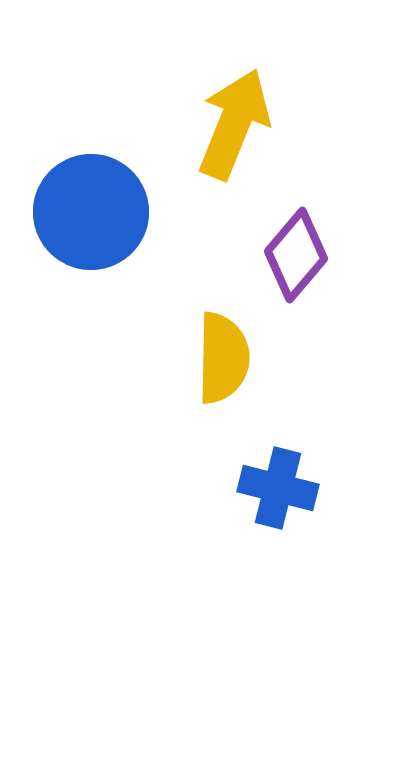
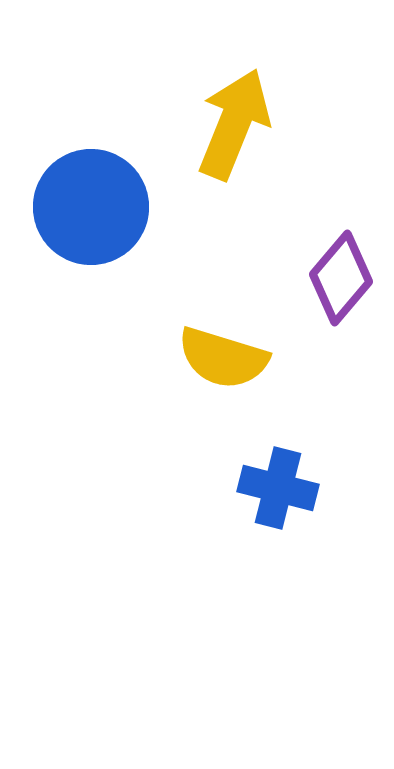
blue circle: moved 5 px up
purple diamond: moved 45 px right, 23 px down
yellow semicircle: rotated 106 degrees clockwise
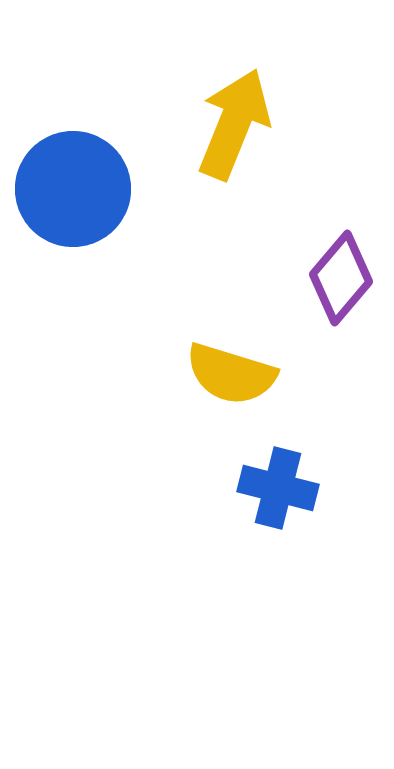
blue circle: moved 18 px left, 18 px up
yellow semicircle: moved 8 px right, 16 px down
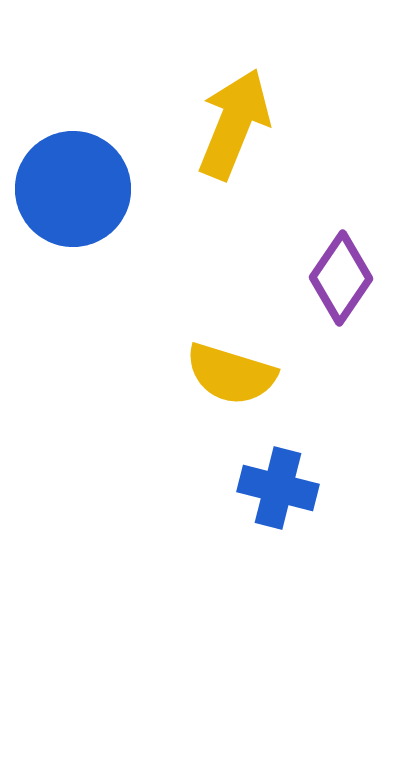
purple diamond: rotated 6 degrees counterclockwise
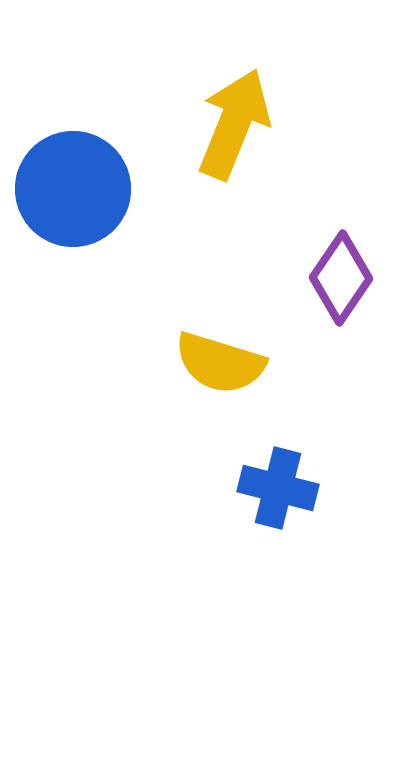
yellow semicircle: moved 11 px left, 11 px up
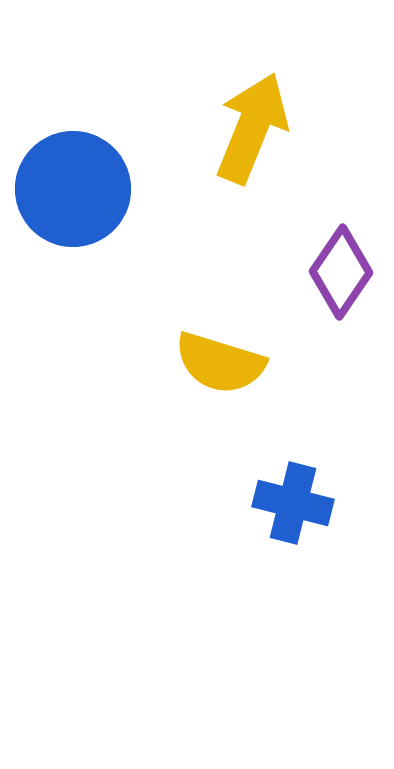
yellow arrow: moved 18 px right, 4 px down
purple diamond: moved 6 px up
blue cross: moved 15 px right, 15 px down
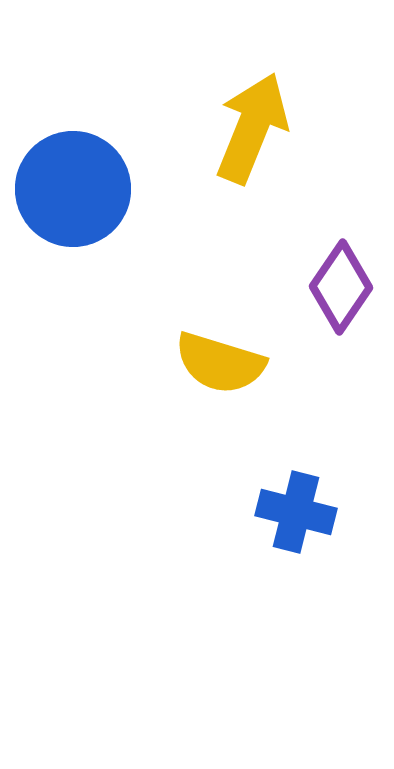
purple diamond: moved 15 px down
blue cross: moved 3 px right, 9 px down
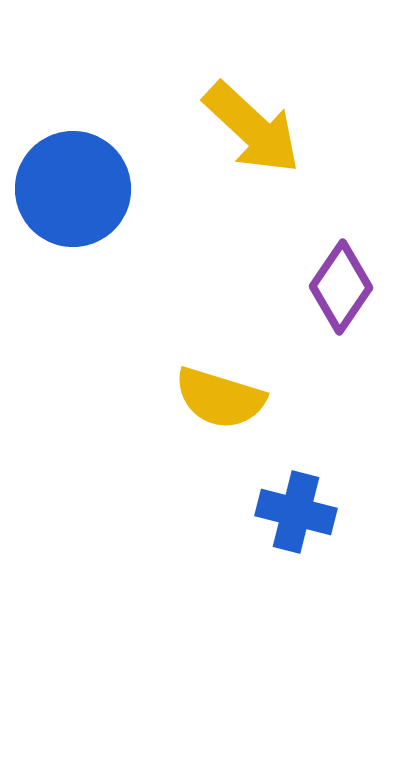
yellow arrow: rotated 111 degrees clockwise
yellow semicircle: moved 35 px down
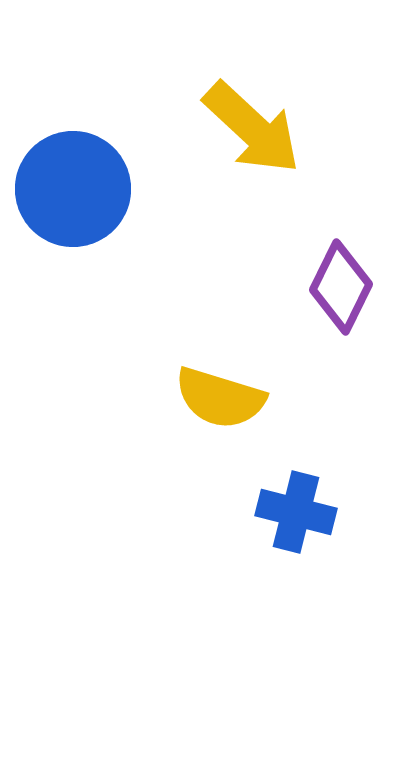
purple diamond: rotated 8 degrees counterclockwise
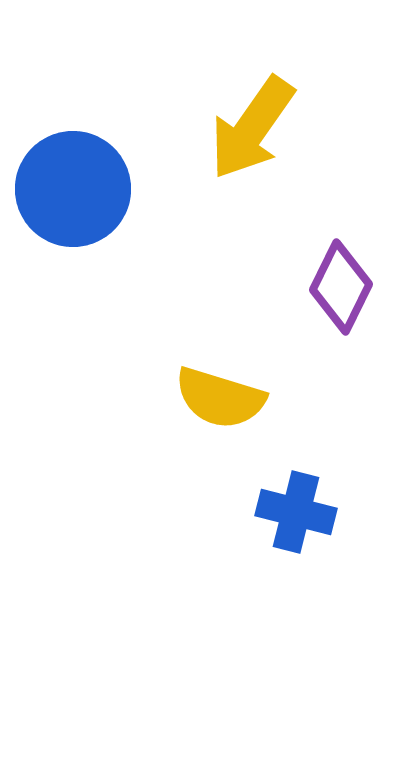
yellow arrow: rotated 82 degrees clockwise
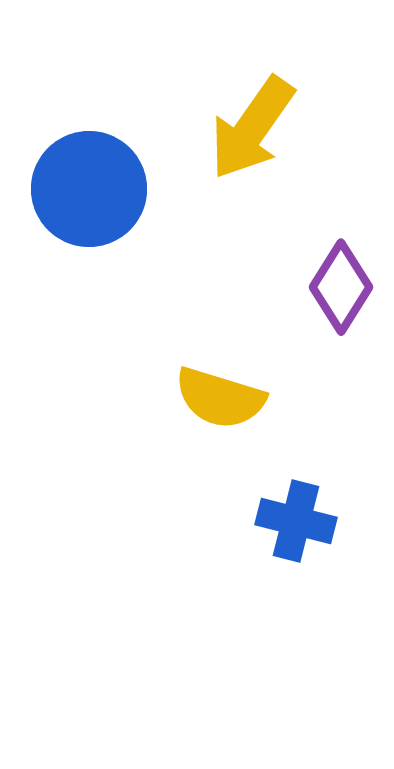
blue circle: moved 16 px right
purple diamond: rotated 6 degrees clockwise
blue cross: moved 9 px down
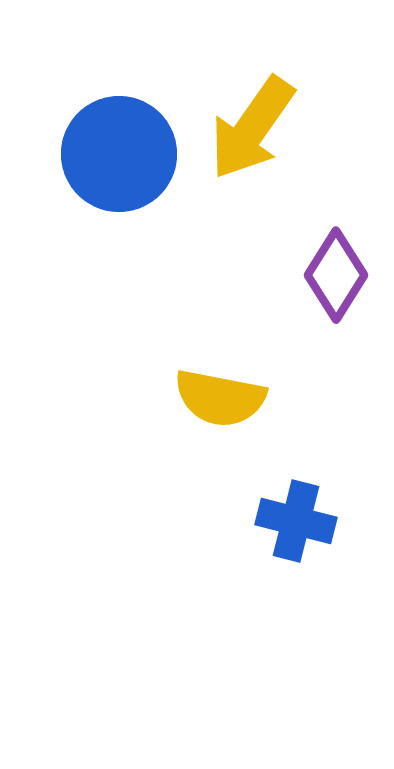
blue circle: moved 30 px right, 35 px up
purple diamond: moved 5 px left, 12 px up
yellow semicircle: rotated 6 degrees counterclockwise
